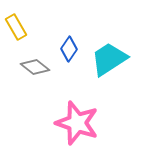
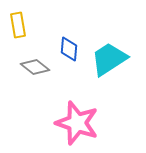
yellow rectangle: moved 2 px right, 2 px up; rotated 20 degrees clockwise
blue diamond: rotated 30 degrees counterclockwise
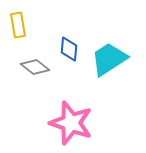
pink star: moved 6 px left
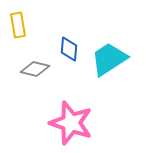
gray diamond: moved 2 px down; rotated 24 degrees counterclockwise
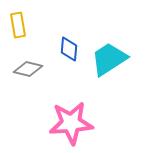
gray diamond: moved 7 px left
pink star: rotated 24 degrees counterclockwise
